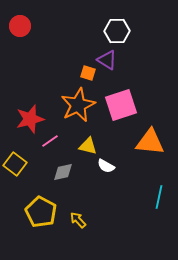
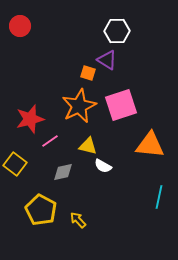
orange star: moved 1 px right, 1 px down
orange triangle: moved 3 px down
white semicircle: moved 3 px left
yellow pentagon: moved 2 px up
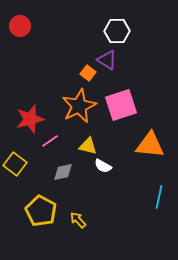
orange square: rotated 21 degrees clockwise
yellow pentagon: moved 1 px down
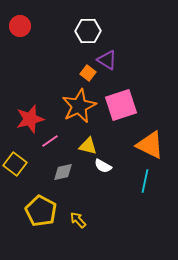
white hexagon: moved 29 px left
orange triangle: rotated 20 degrees clockwise
cyan line: moved 14 px left, 16 px up
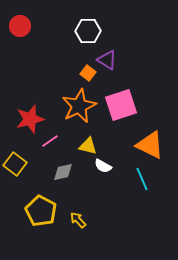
cyan line: moved 3 px left, 2 px up; rotated 35 degrees counterclockwise
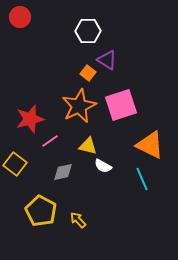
red circle: moved 9 px up
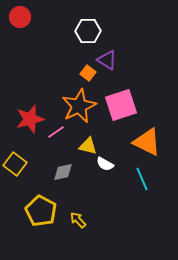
pink line: moved 6 px right, 9 px up
orange triangle: moved 3 px left, 3 px up
white semicircle: moved 2 px right, 2 px up
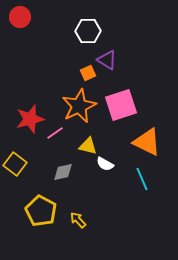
orange square: rotated 28 degrees clockwise
pink line: moved 1 px left, 1 px down
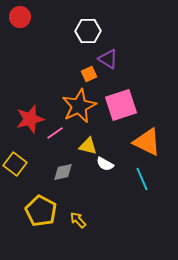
purple triangle: moved 1 px right, 1 px up
orange square: moved 1 px right, 1 px down
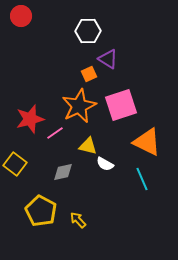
red circle: moved 1 px right, 1 px up
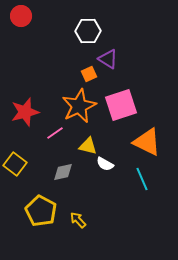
red star: moved 5 px left, 7 px up
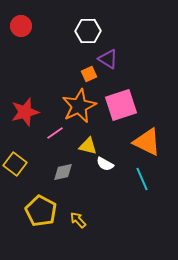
red circle: moved 10 px down
